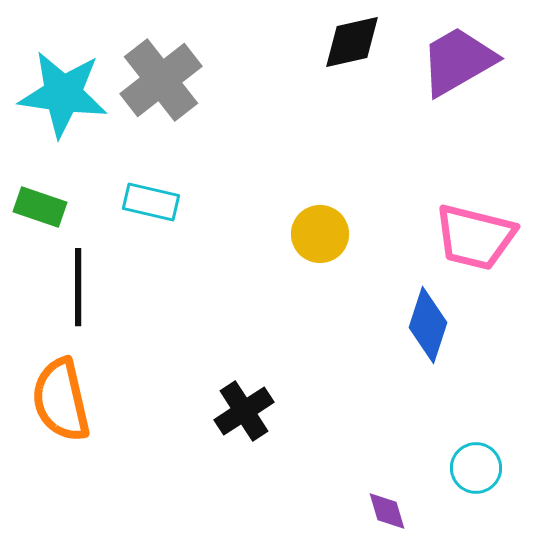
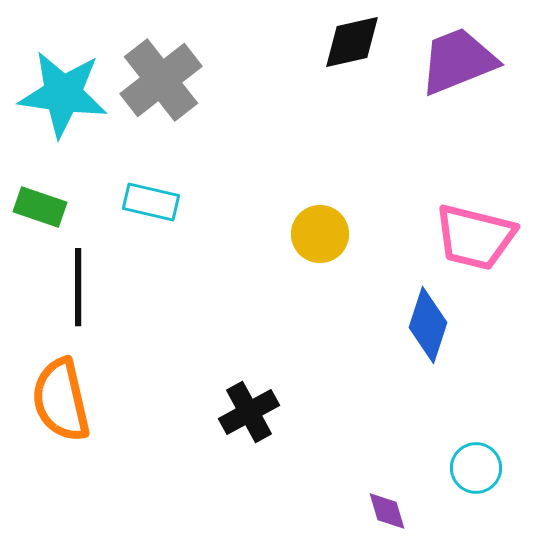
purple trapezoid: rotated 8 degrees clockwise
black cross: moved 5 px right, 1 px down; rotated 4 degrees clockwise
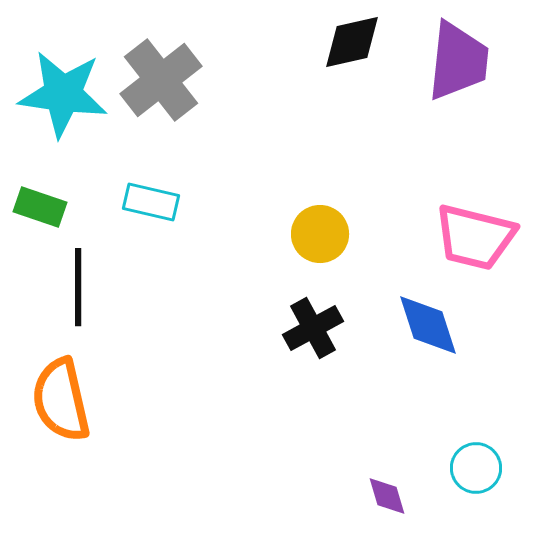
purple trapezoid: rotated 118 degrees clockwise
blue diamond: rotated 36 degrees counterclockwise
black cross: moved 64 px right, 84 px up
purple diamond: moved 15 px up
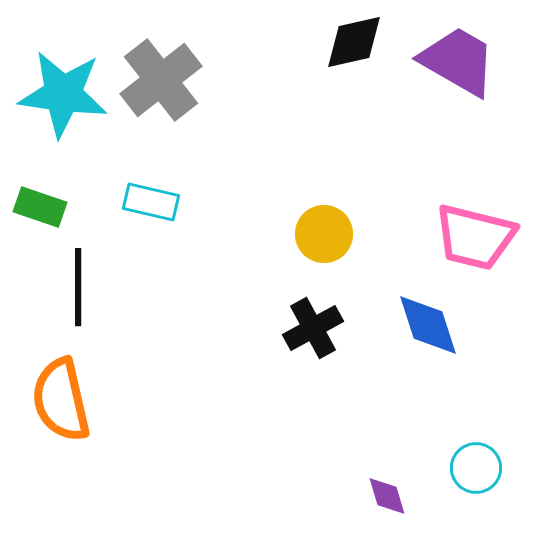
black diamond: moved 2 px right
purple trapezoid: rotated 66 degrees counterclockwise
yellow circle: moved 4 px right
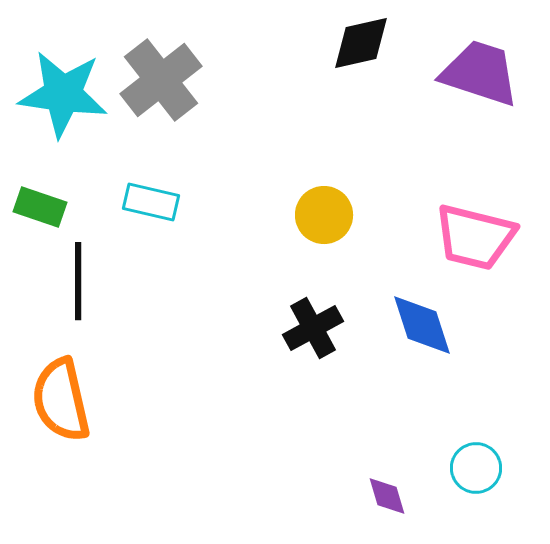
black diamond: moved 7 px right, 1 px down
purple trapezoid: moved 22 px right, 12 px down; rotated 12 degrees counterclockwise
yellow circle: moved 19 px up
black line: moved 6 px up
blue diamond: moved 6 px left
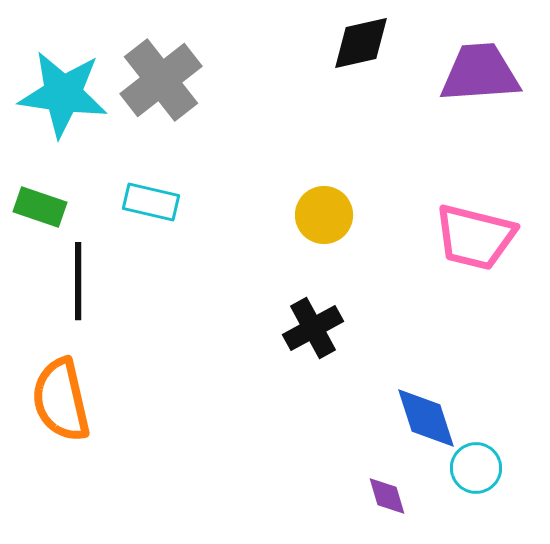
purple trapezoid: rotated 22 degrees counterclockwise
blue diamond: moved 4 px right, 93 px down
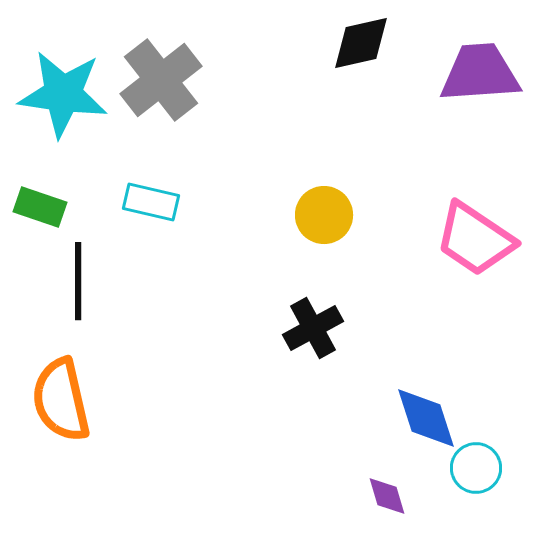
pink trapezoid: moved 2 px down; rotated 20 degrees clockwise
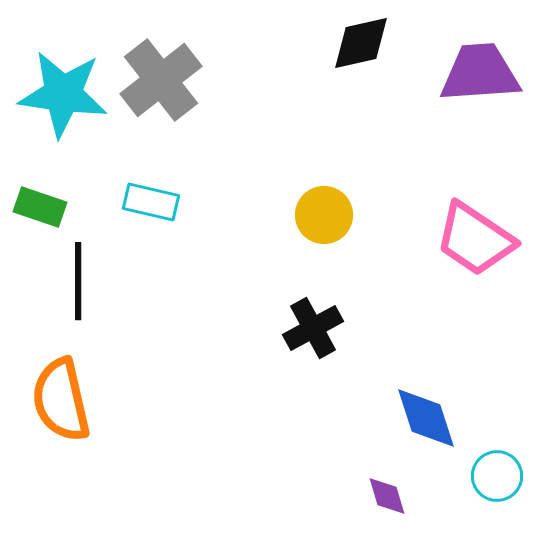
cyan circle: moved 21 px right, 8 px down
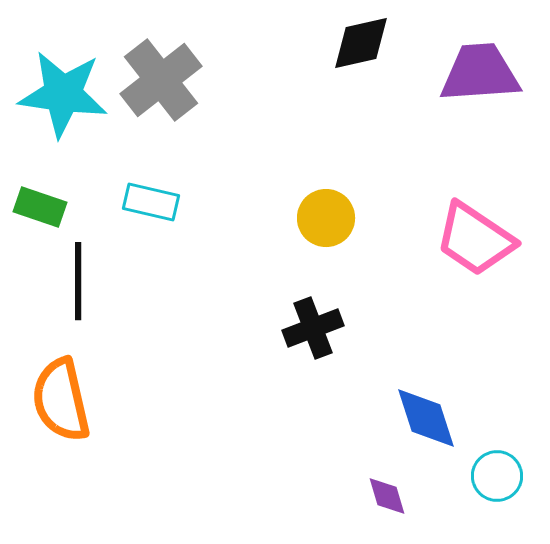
yellow circle: moved 2 px right, 3 px down
black cross: rotated 8 degrees clockwise
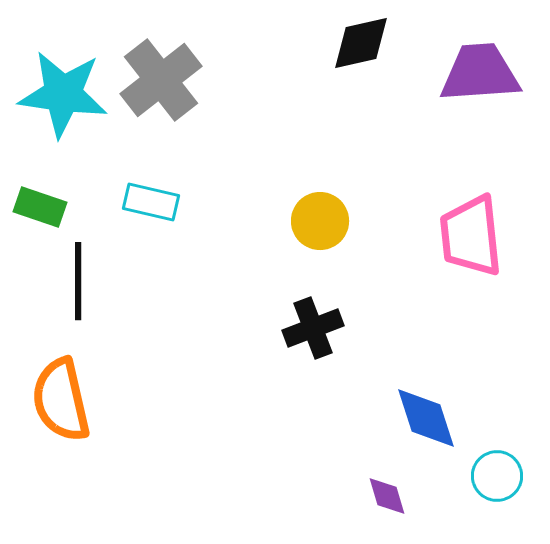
yellow circle: moved 6 px left, 3 px down
pink trapezoid: moved 4 px left, 3 px up; rotated 50 degrees clockwise
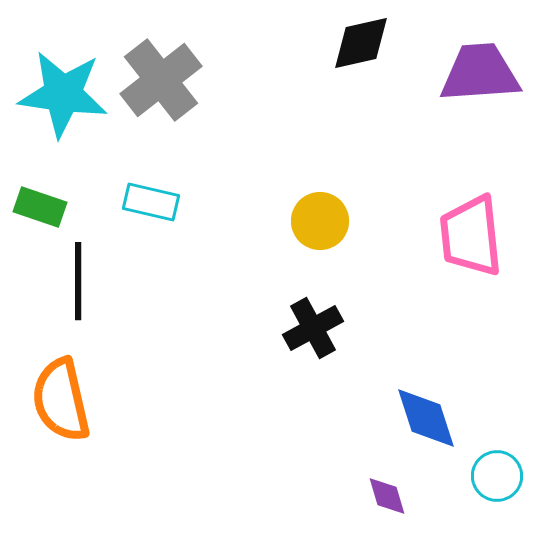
black cross: rotated 8 degrees counterclockwise
